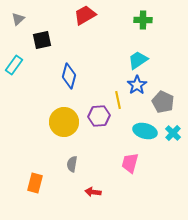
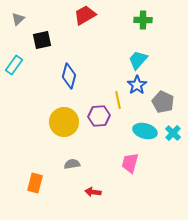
cyan trapezoid: rotated 15 degrees counterclockwise
gray semicircle: rotated 70 degrees clockwise
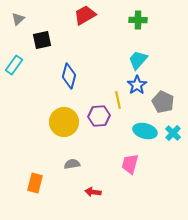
green cross: moved 5 px left
pink trapezoid: moved 1 px down
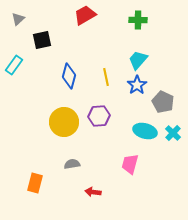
yellow line: moved 12 px left, 23 px up
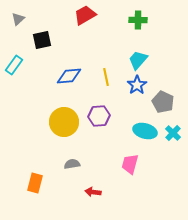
blue diamond: rotated 70 degrees clockwise
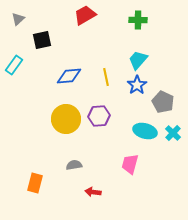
yellow circle: moved 2 px right, 3 px up
gray semicircle: moved 2 px right, 1 px down
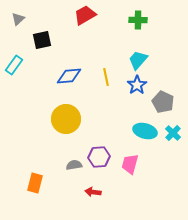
purple hexagon: moved 41 px down
